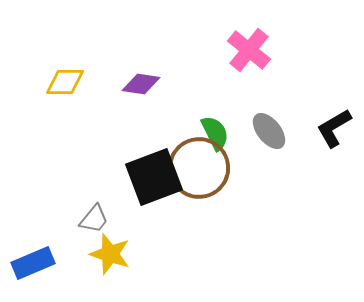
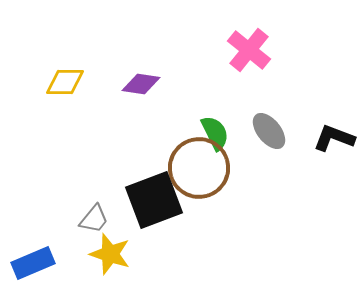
black L-shape: moved 10 px down; rotated 51 degrees clockwise
black square: moved 23 px down
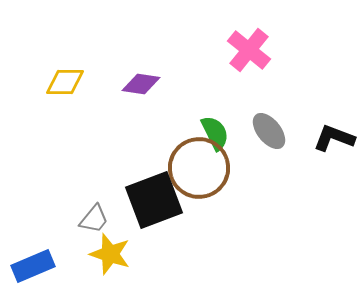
blue rectangle: moved 3 px down
